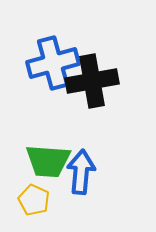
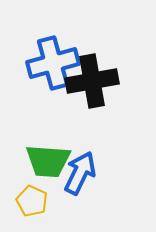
blue arrow: moved 1 px left, 1 px down; rotated 21 degrees clockwise
yellow pentagon: moved 2 px left, 1 px down
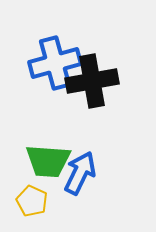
blue cross: moved 2 px right
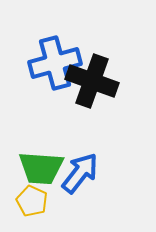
black cross: rotated 30 degrees clockwise
green trapezoid: moved 7 px left, 7 px down
blue arrow: rotated 12 degrees clockwise
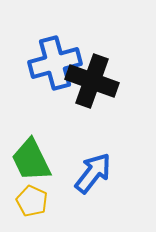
green trapezoid: moved 10 px left, 8 px up; rotated 60 degrees clockwise
blue arrow: moved 13 px right
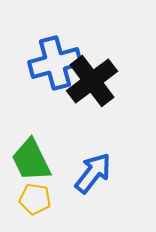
black cross: rotated 33 degrees clockwise
yellow pentagon: moved 3 px right, 2 px up; rotated 16 degrees counterclockwise
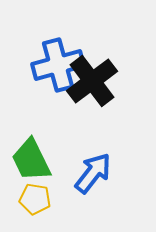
blue cross: moved 3 px right, 2 px down
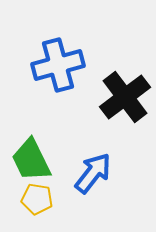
black cross: moved 33 px right, 16 px down
yellow pentagon: moved 2 px right
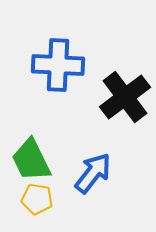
blue cross: rotated 18 degrees clockwise
